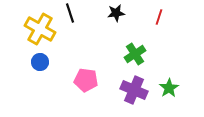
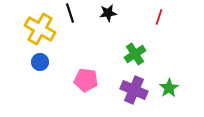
black star: moved 8 px left
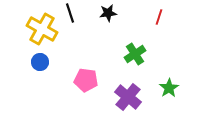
yellow cross: moved 2 px right
purple cross: moved 6 px left, 7 px down; rotated 16 degrees clockwise
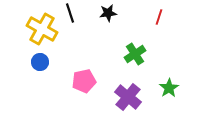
pink pentagon: moved 2 px left, 1 px down; rotated 20 degrees counterclockwise
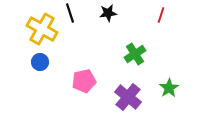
red line: moved 2 px right, 2 px up
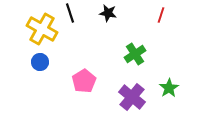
black star: rotated 18 degrees clockwise
pink pentagon: rotated 20 degrees counterclockwise
purple cross: moved 4 px right
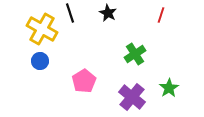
black star: rotated 18 degrees clockwise
blue circle: moved 1 px up
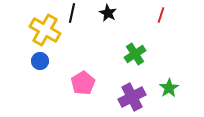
black line: moved 2 px right; rotated 30 degrees clockwise
yellow cross: moved 3 px right, 1 px down
pink pentagon: moved 1 px left, 2 px down
purple cross: rotated 24 degrees clockwise
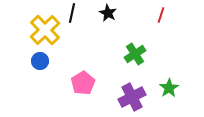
yellow cross: rotated 16 degrees clockwise
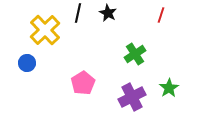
black line: moved 6 px right
blue circle: moved 13 px left, 2 px down
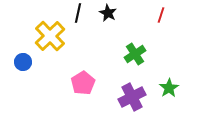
yellow cross: moved 5 px right, 6 px down
blue circle: moved 4 px left, 1 px up
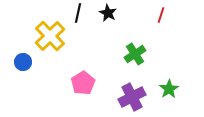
green star: moved 1 px down
